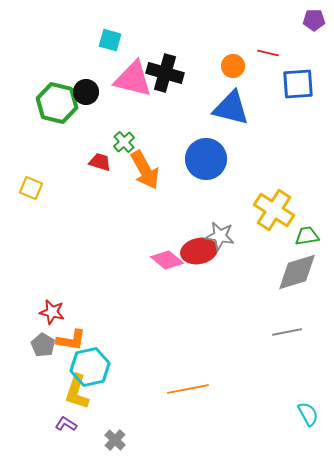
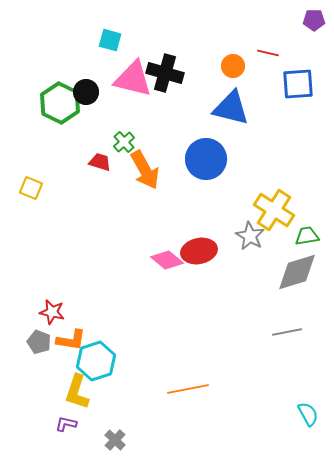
green hexagon: moved 3 px right; rotated 12 degrees clockwise
gray star: moved 30 px right; rotated 20 degrees clockwise
gray pentagon: moved 4 px left, 3 px up; rotated 10 degrees counterclockwise
cyan hexagon: moved 6 px right, 6 px up; rotated 6 degrees counterclockwise
purple L-shape: rotated 20 degrees counterclockwise
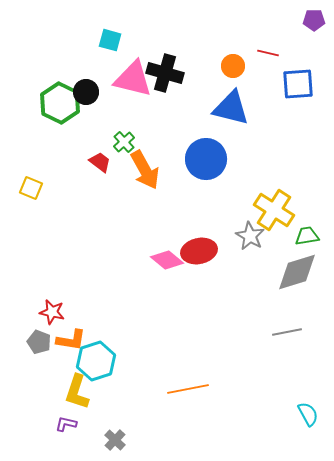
red trapezoid: rotated 20 degrees clockwise
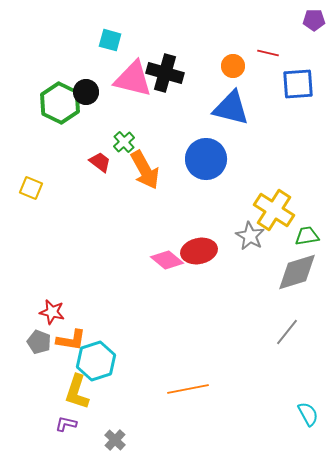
gray line: rotated 40 degrees counterclockwise
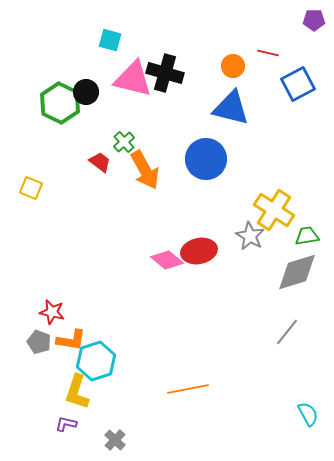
blue square: rotated 24 degrees counterclockwise
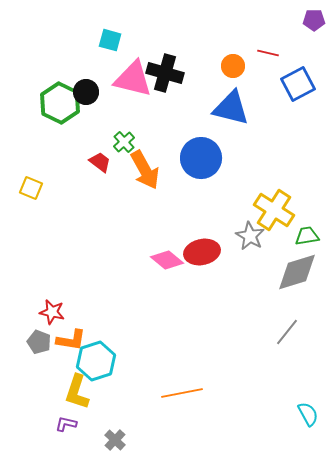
blue circle: moved 5 px left, 1 px up
red ellipse: moved 3 px right, 1 px down
orange line: moved 6 px left, 4 px down
